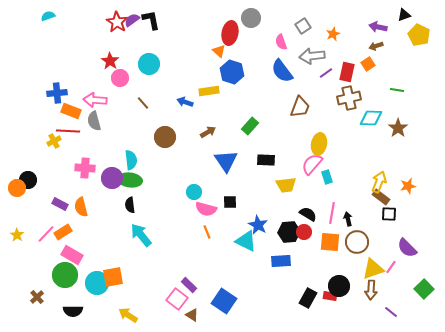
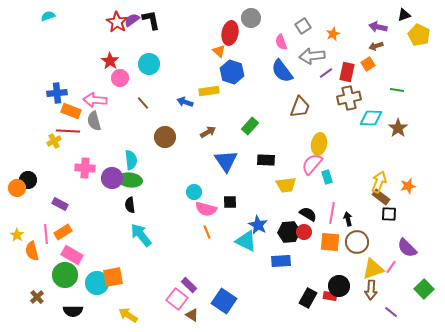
orange semicircle at (81, 207): moved 49 px left, 44 px down
pink line at (46, 234): rotated 48 degrees counterclockwise
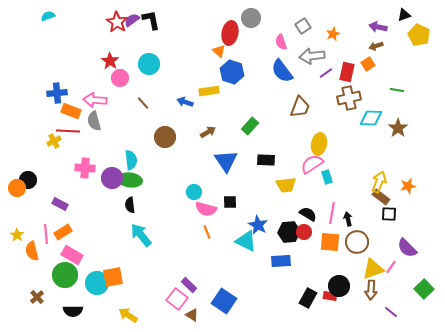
pink semicircle at (312, 164): rotated 15 degrees clockwise
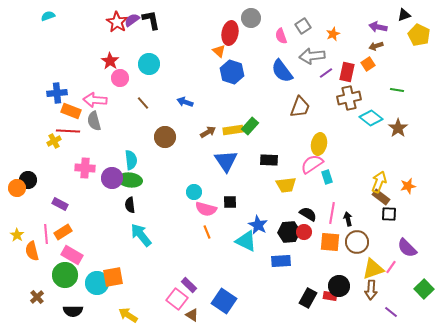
pink semicircle at (281, 42): moved 6 px up
yellow rectangle at (209, 91): moved 24 px right, 39 px down
cyan diamond at (371, 118): rotated 35 degrees clockwise
black rectangle at (266, 160): moved 3 px right
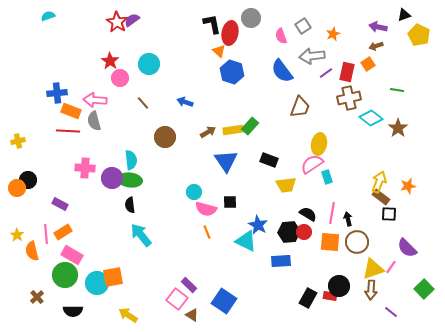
black L-shape at (151, 20): moved 61 px right, 4 px down
yellow cross at (54, 141): moved 36 px left; rotated 16 degrees clockwise
black rectangle at (269, 160): rotated 18 degrees clockwise
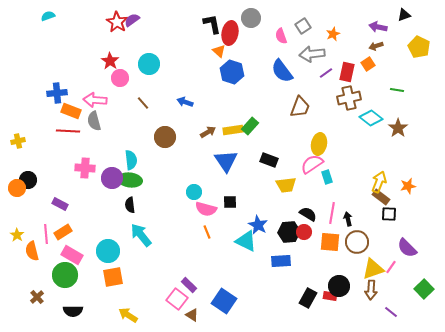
yellow pentagon at (419, 35): moved 12 px down
gray arrow at (312, 56): moved 2 px up
cyan circle at (97, 283): moved 11 px right, 32 px up
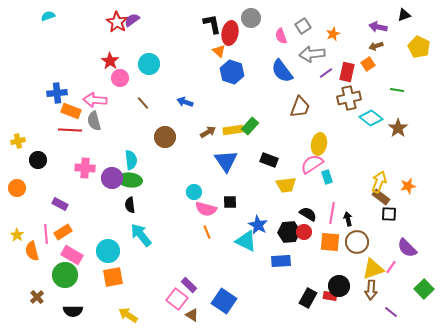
red line at (68, 131): moved 2 px right, 1 px up
black circle at (28, 180): moved 10 px right, 20 px up
